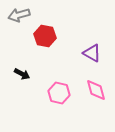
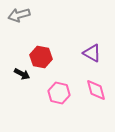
red hexagon: moved 4 px left, 21 px down
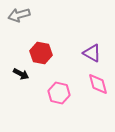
red hexagon: moved 4 px up
black arrow: moved 1 px left
pink diamond: moved 2 px right, 6 px up
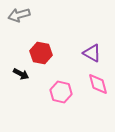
pink hexagon: moved 2 px right, 1 px up
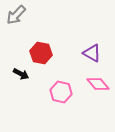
gray arrow: moved 3 px left; rotated 30 degrees counterclockwise
pink diamond: rotated 25 degrees counterclockwise
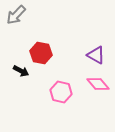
purple triangle: moved 4 px right, 2 px down
black arrow: moved 3 px up
